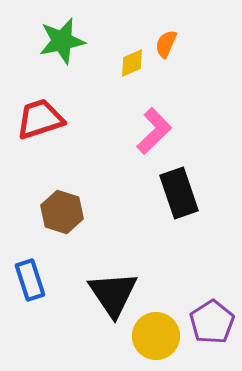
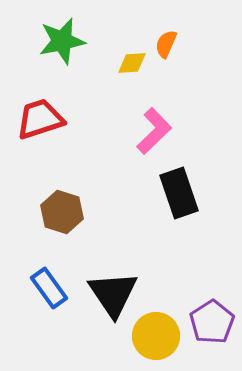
yellow diamond: rotated 20 degrees clockwise
blue rectangle: moved 19 px right, 8 px down; rotated 18 degrees counterclockwise
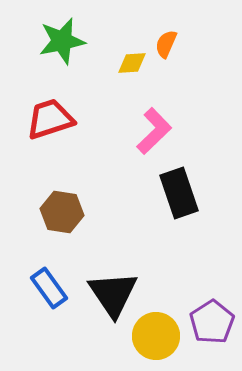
red trapezoid: moved 10 px right
brown hexagon: rotated 9 degrees counterclockwise
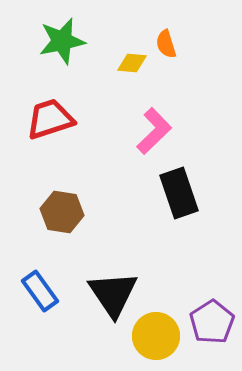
orange semicircle: rotated 40 degrees counterclockwise
yellow diamond: rotated 8 degrees clockwise
blue rectangle: moved 9 px left, 3 px down
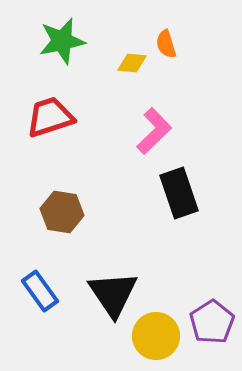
red trapezoid: moved 2 px up
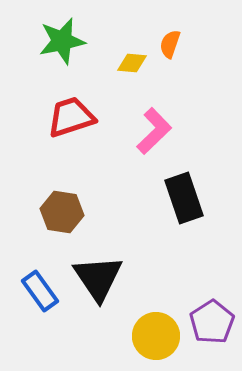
orange semicircle: moved 4 px right; rotated 36 degrees clockwise
red trapezoid: moved 21 px right
black rectangle: moved 5 px right, 5 px down
black triangle: moved 15 px left, 16 px up
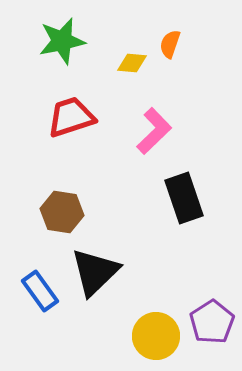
black triangle: moved 3 px left, 6 px up; rotated 20 degrees clockwise
